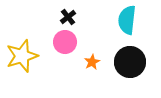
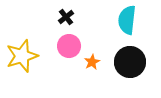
black cross: moved 2 px left
pink circle: moved 4 px right, 4 px down
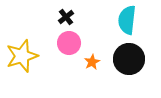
pink circle: moved 3 px up
black circle: moved 1 px left, 3 px up
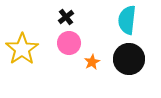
yellow star: moved 7 px up; rotated 16 degrees counterclockwise
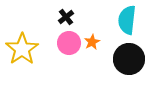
orange star: moved 20 px up
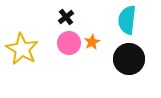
yellow star: rotated 8 degrees counterclockwise
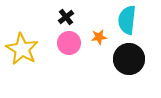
orange star: moved 7 px right, 5 px up; rotated 21 degrees clockwise
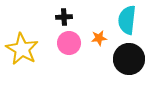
black cross: moved 2 px left; rotated 35 degrees clockwise
orange star: moved 1 px down
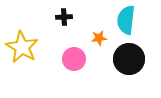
cyan semicircle: moved 1 px left
pink circle: moved 5 px right, 16 px down
yellow star: moved 2 px up
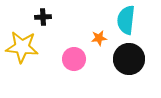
black cross: moved 21 px left
yellow star: rotated 24 degrees counterclockwise
